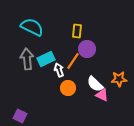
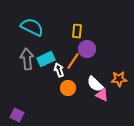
purple square: moved 3 px left, 1 px up
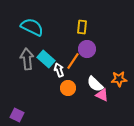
yellow rectangle: moved 5 px right, 4 px up
cyan rectangle: rotated 66 degrees clockwise
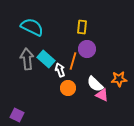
orange line: rotated 18 degrees counterclockwise
white arrow: moved 1 px right
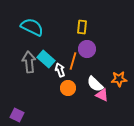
gray arrow: moved 2 px right, 3 px down
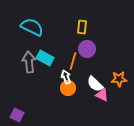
cyan rectangle: moved 1 px left, 1 px up; rotated 12 degrees counterclockwise
white arrow: moved 6 px right, 7 px down
